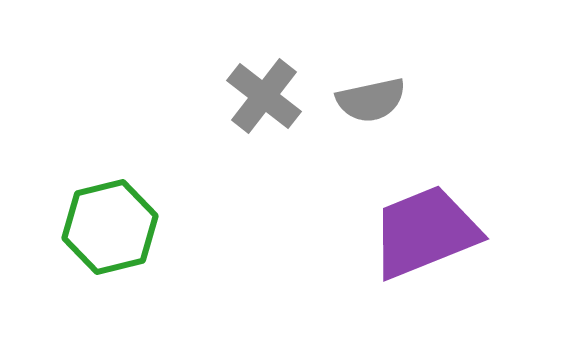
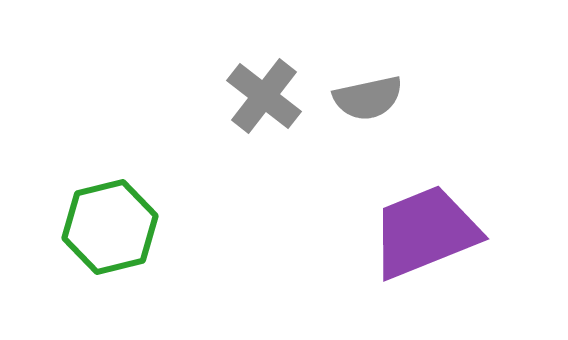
gray semicircle: moved 3 px left, 2 px up
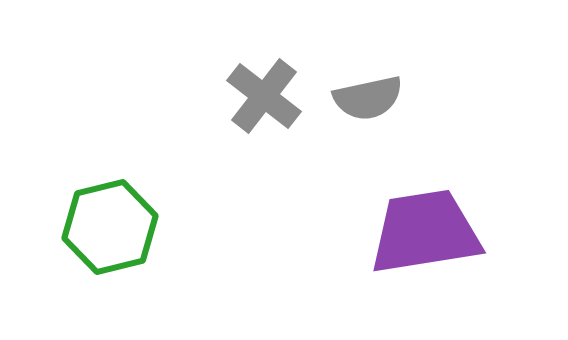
purple trapezoid: rotated 13 degrees clockwise
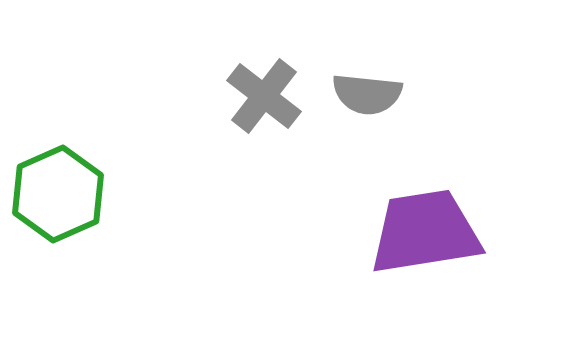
gray semicircle: moved 1 px left, 4 px up; rotated 18 degrees clockwise
green hexagon: moved 52 px left, 33 px up; rotated 10 degrees counterclockwise
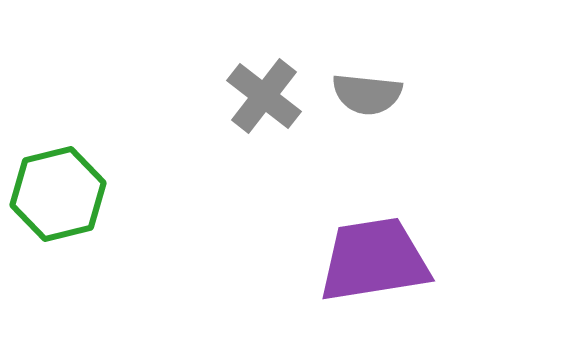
green hexagon: rotated 10 degrees clockwise
purple trapezoid: moved 51 px left, 28 px down
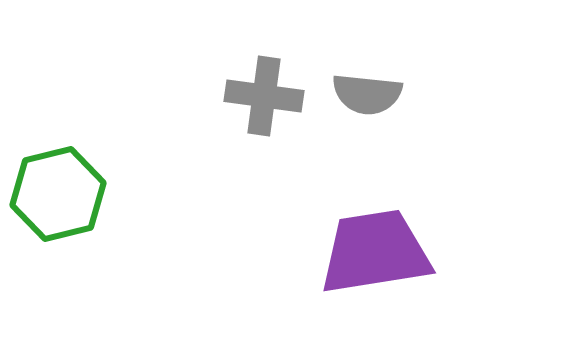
gray cross: rotated 30 degrees counterclockwise
purple trapezoid: moved 1 px right, 8 px up
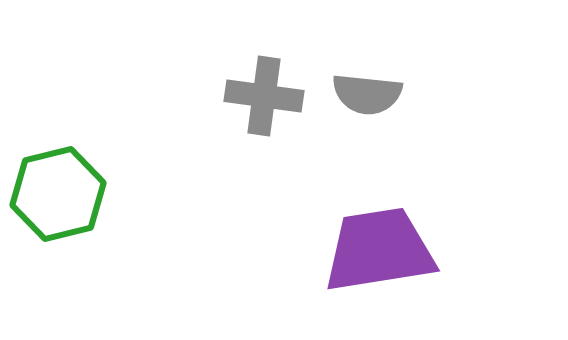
purple trapezoid: moved 4 px right, 2 px up
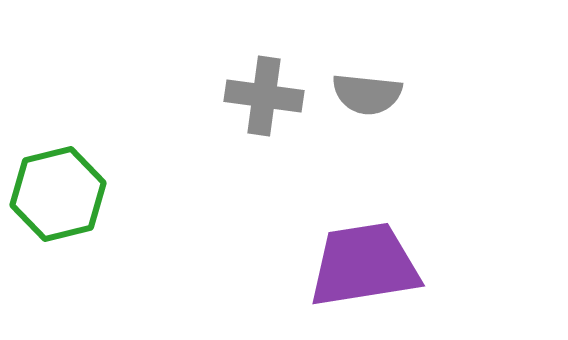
purple trapezoid: moved 15 px left, 15 px down
